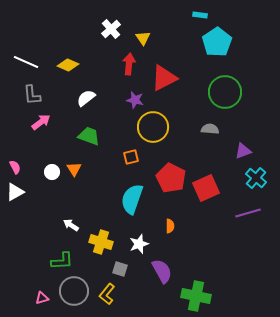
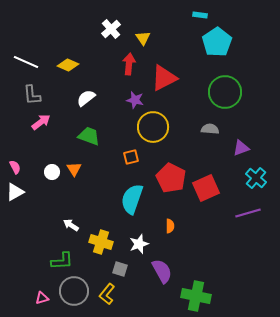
purple triangle: moved 2 px left, 3 px up
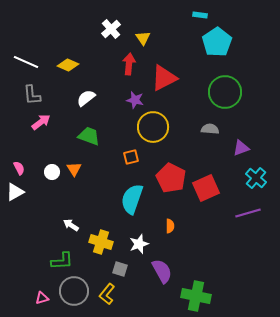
pink semicircle: moved 4 px right, 1 px down
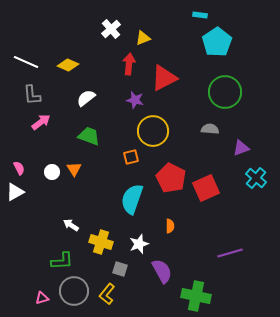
yellow triangle: rotated 42 degrees clockwise
yellow circle: moved 4 px down
purple line: moved 18 px left, 40 px down
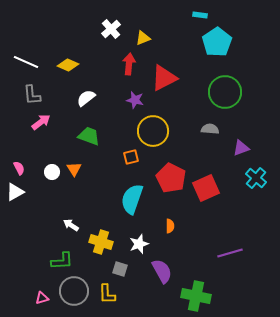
yellow L-shape: rotated 40 degrees counterclockwise
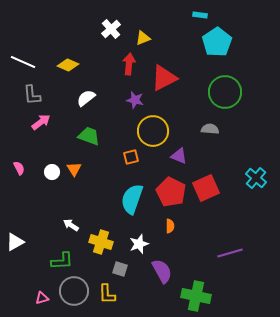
white line: moved 3 px left
purple triangle: moved 62 px left, 8 px down; rotated 42 degrees clockwise
red pentagon: moved 14 px down
white triangle: moved 50 px down
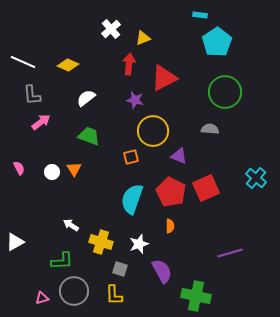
yellow L-shape: moved 7 px right, 1 px down
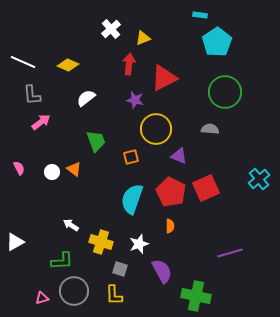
yellow circle: moved 3 px right, 2 px up
green trapezoid: moved 7 px right, 5 px down; rotated 50 degrees clockwise
orange triangle: rotated 21 degrees counterclockwise
cyan cross: moved 3 px right, 1 px down; rotated 10 degrees clockwise
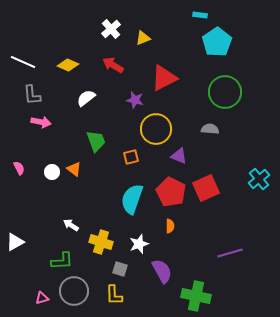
red arrow: moved 16 px left, 1 px down; rotated 65 degrees counterclockwise
pink arrow: rotated 48 degrees clockwise
